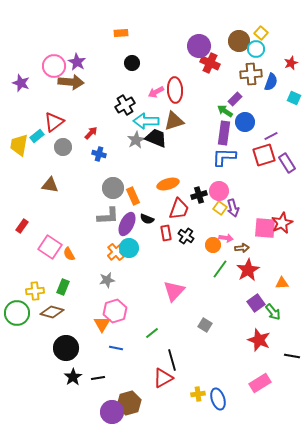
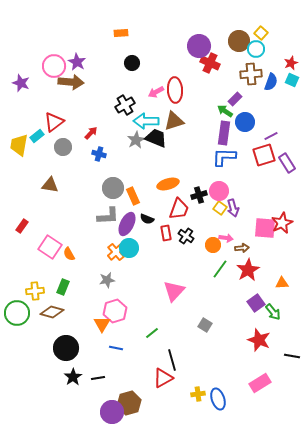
cyan square at (294, 98): moved 2 px left, 18 px up
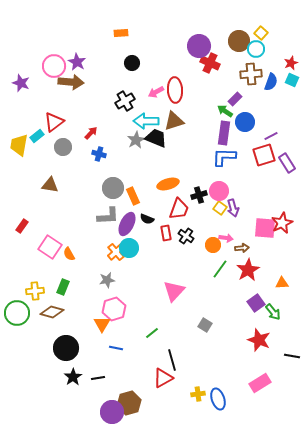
black cross at (125, 105): moved 4 px up
pink hexagon at (115, 311): moved 1 px left, 2 px up
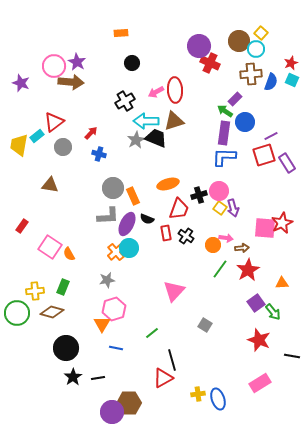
brown hexagon at (129, 403): rotated 15 degrees clockwise
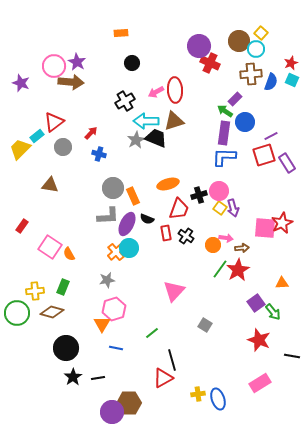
yellow trapezoid at (19, 145): moved 1 px right, 4 px down; rotated 35 degrees clockwise
red star at (248, 270): moved 10 px left
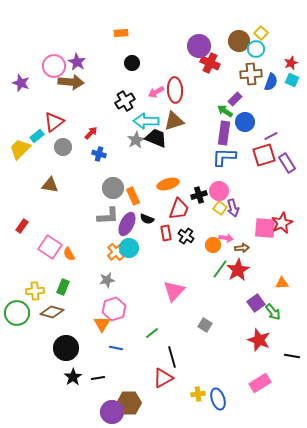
black line at (172, 360): moved 3 px up
